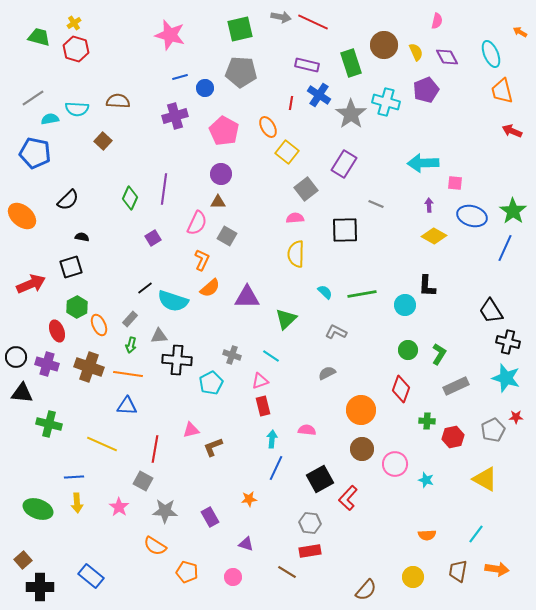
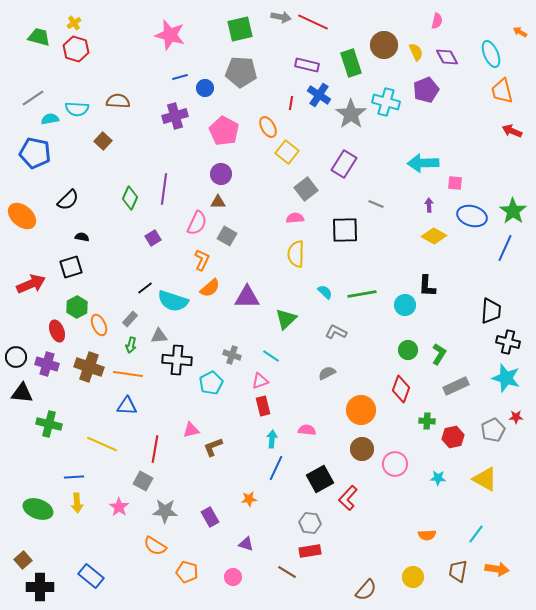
black trapezoid at (491, 311): rotated 144 degrees counterclockwise
cyan star at (426, 480): moved 12 px right, 2 px up; rotated 14 degrees counterclockwise
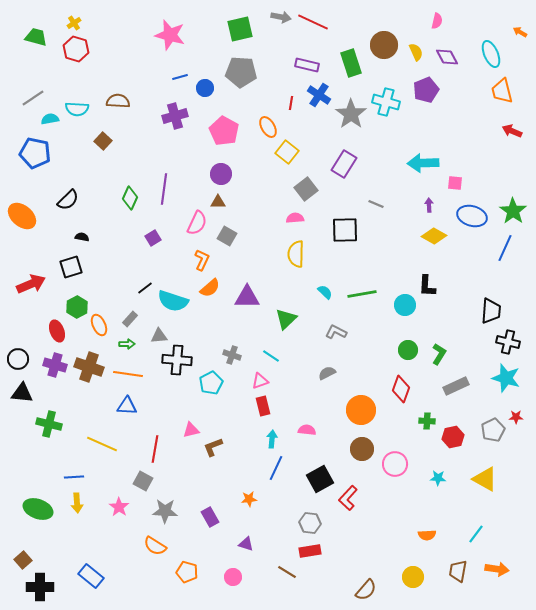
green trapezoid at (39, 37): moved 3 px left
green arrow at (131, 345): moved 4 px left, 1 px up; rotated 105 degrees counterclockwise
black circle at (16, 357): moved 2 px right, 2 px down
purple cross at (47, 364): moved 8 px right, 1 px down
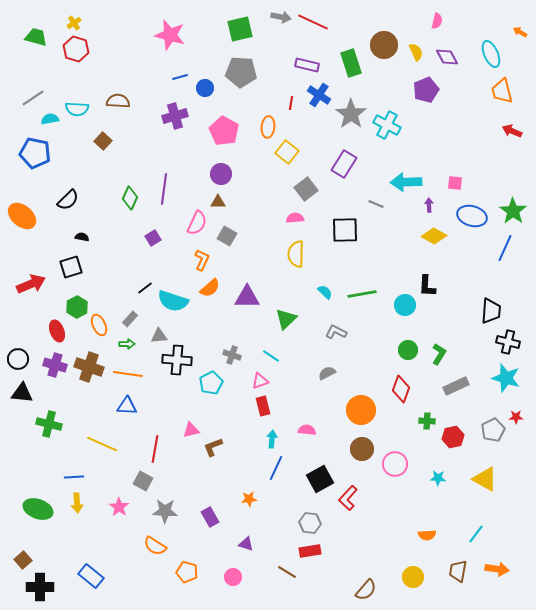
cyan cross at (386, 102): moved 1 px right, 23 px down; rotated 12 degrees clockwise
orange ellipse at (268, 127): rotated 35 degrees clockwise
cyan arrow at (423, 163): moved 17 px left, 19 px down
